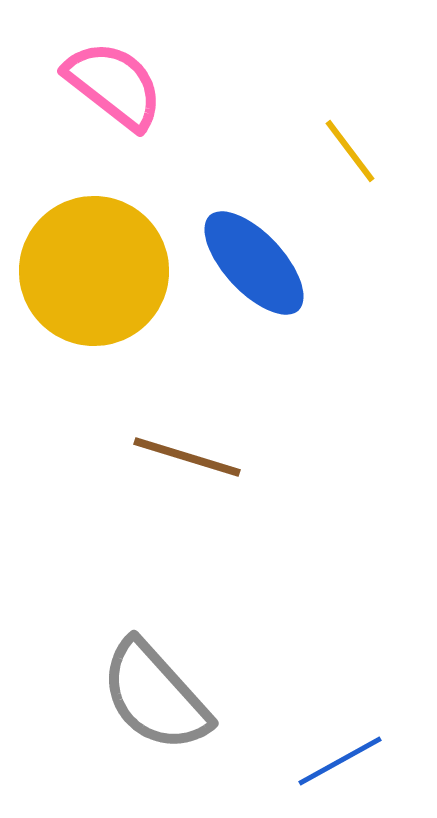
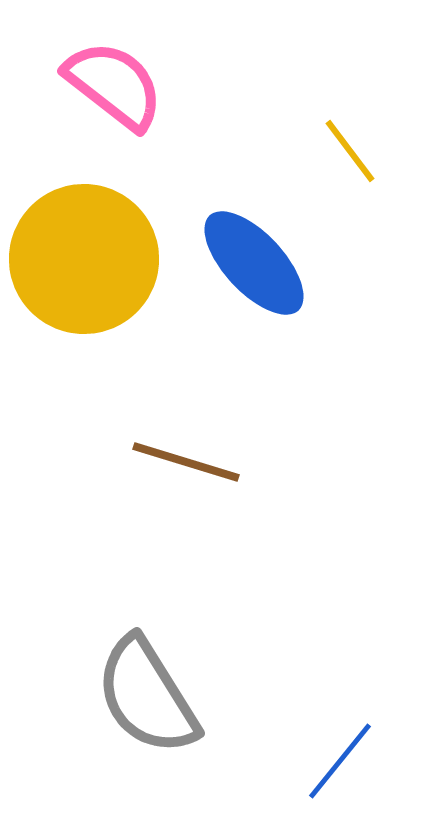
yellow circle: moved 10 px left, 12 px up
brown line: moved 1 px left, 5 px down
gray semicircle: moved 8 px left; rotated 10 degrees clockwise
blue line: rotated 22 degrees counterclockwise
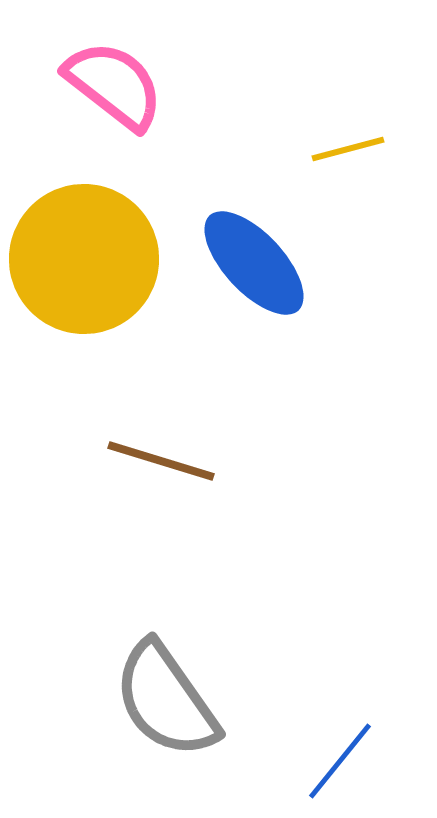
yellow line: moved 2 px left, 2 px up; rotated 68 degrees counterclockwise
brown line: moved 25 px left, 1 px up
gray semicircle: moved 19 px right, 4 px down; rotated 3 degrees counterclockwise
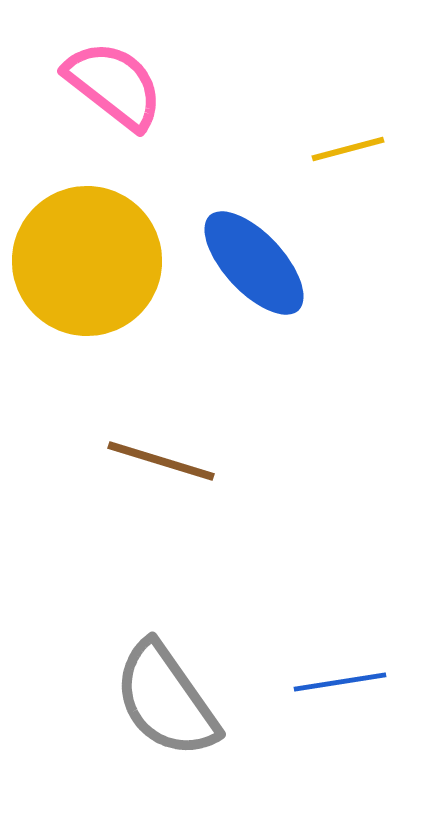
yellow circle: moved 3 px right, 2 px down
blue line: moved 79 px up; rotated 42 degrees clockwise
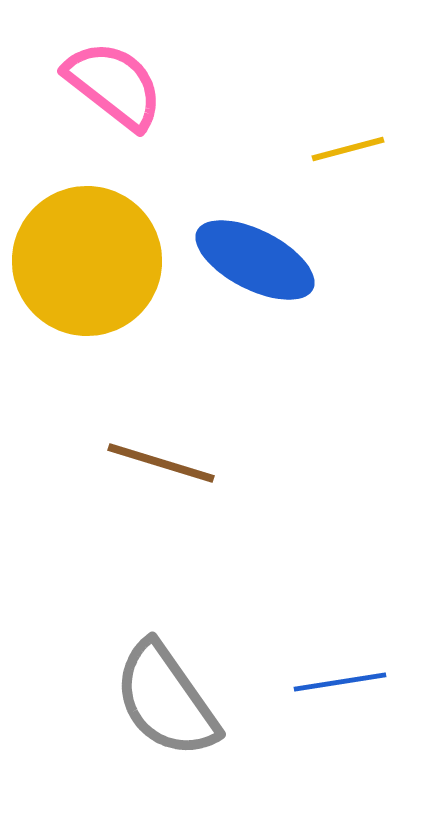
blue ellipse: moved 1 px right, 3 px up; rotated 20 degrees counterclockwise
brown line: moved 2 px down
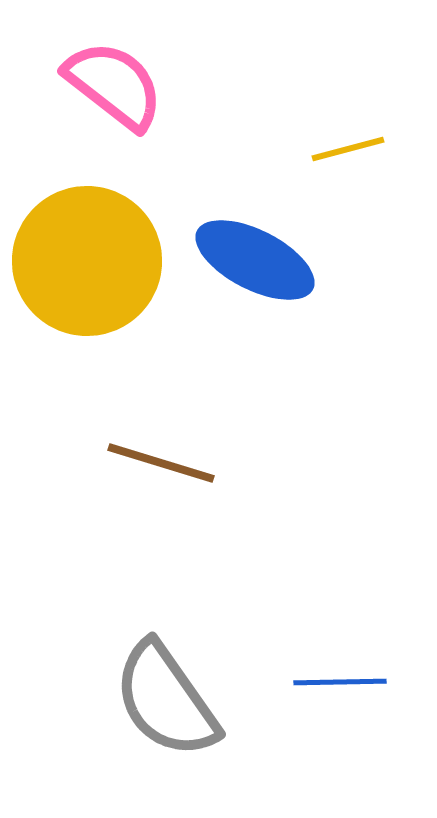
blue line: rotated 8 degrees clockwise
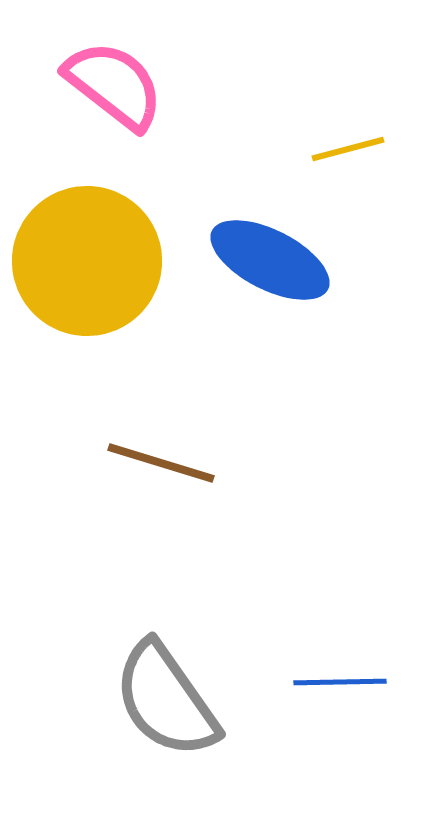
blue ellipse: moved 15 px right
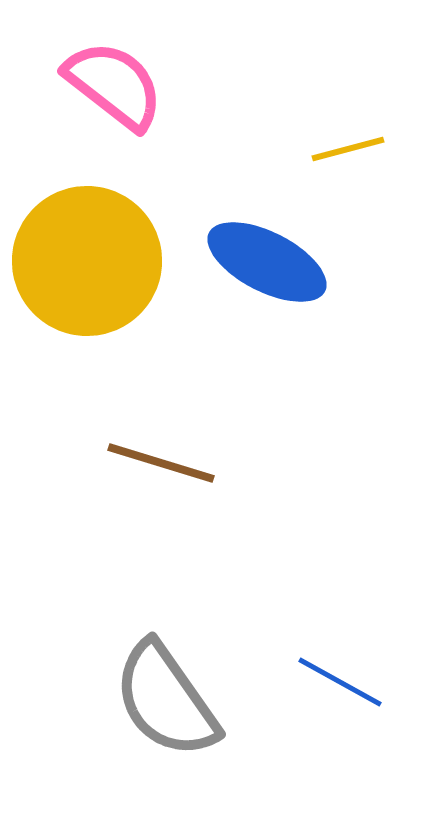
blue ellipse: moved 3 px left, 2 px down
blue line: rotated 30 degrees clockwise
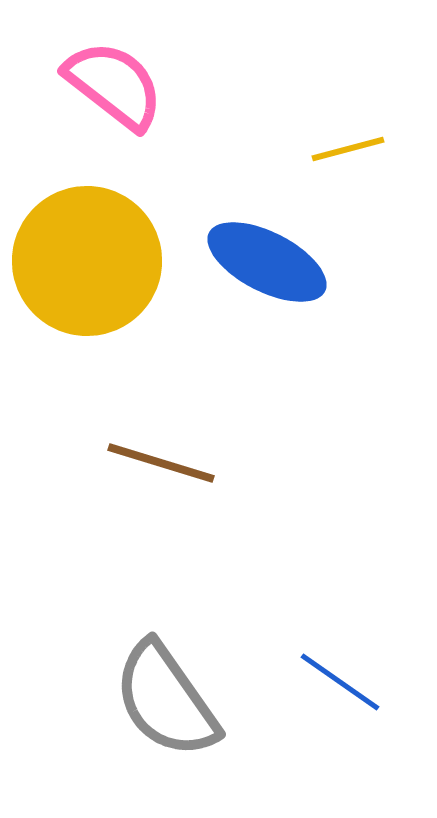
blue line: rotated 6 degrees clockwise
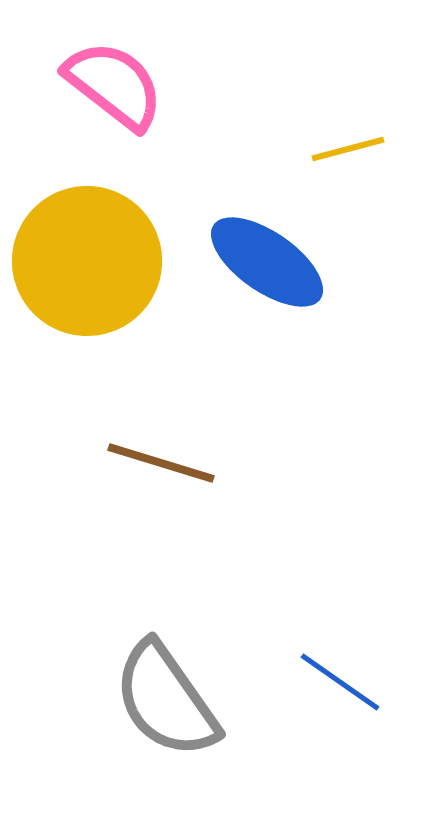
blue ellipse: rotated 8 degrees clockwise
